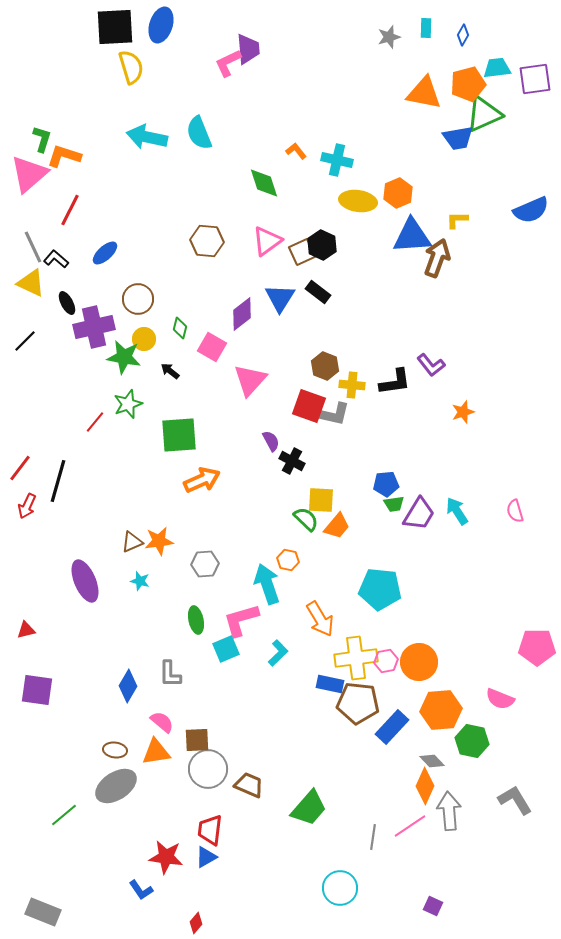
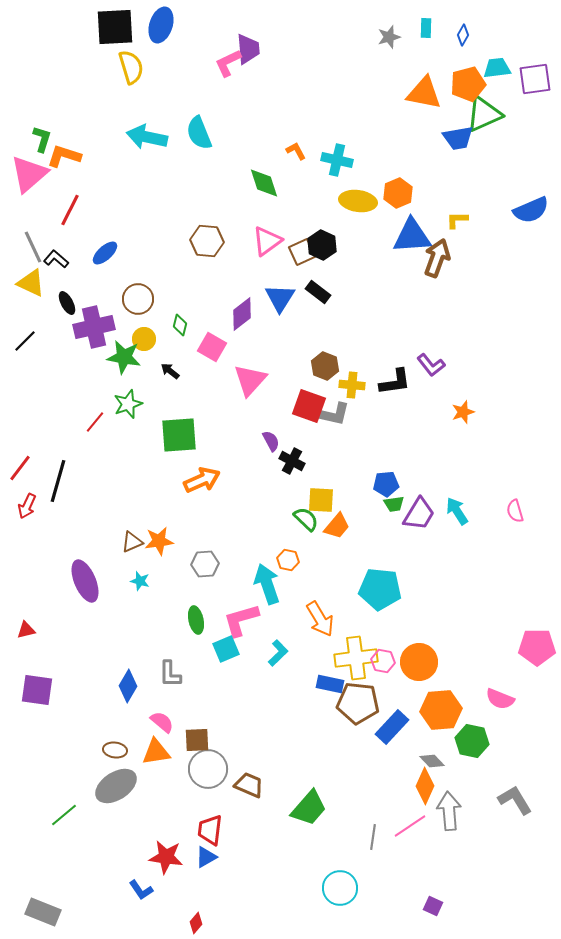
orange L-shape at (296, 151): rotated 10 degrees clockwise
green diamond at (180, 328): moved 3 px up
pink hexagon at (386, 661): moved 3 px left; rotated 20 degrees clockwise
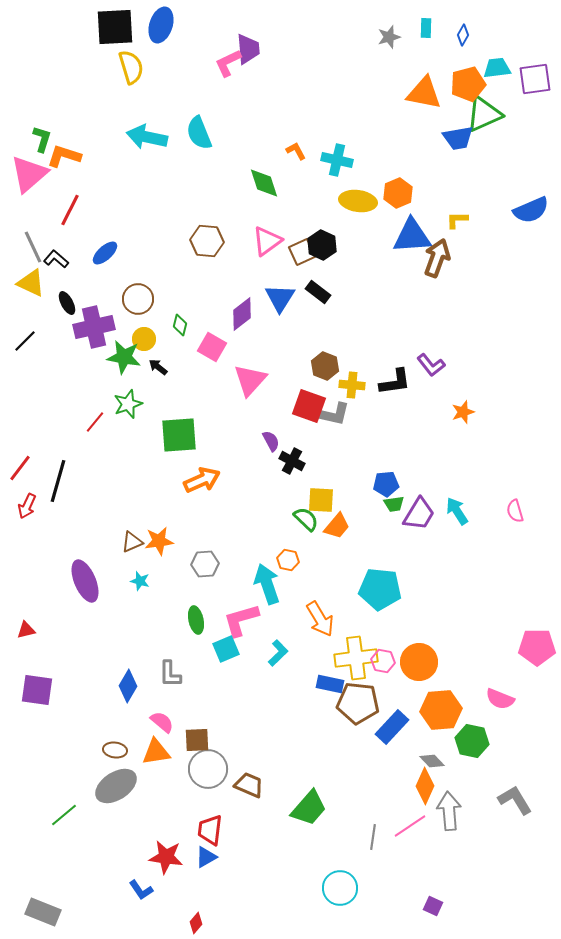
black arrow at (170, 371): moved 12 px left, 4 px up
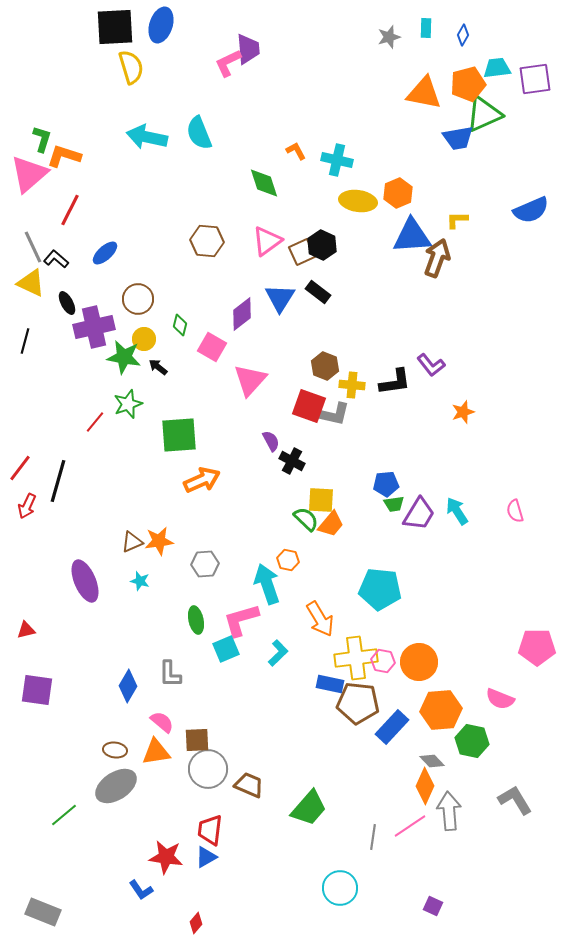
black line at (25, 341): rotated 30 degrees counterclockwise
orange trapezoid at (337, 526): moved 6 px left, 2 px up
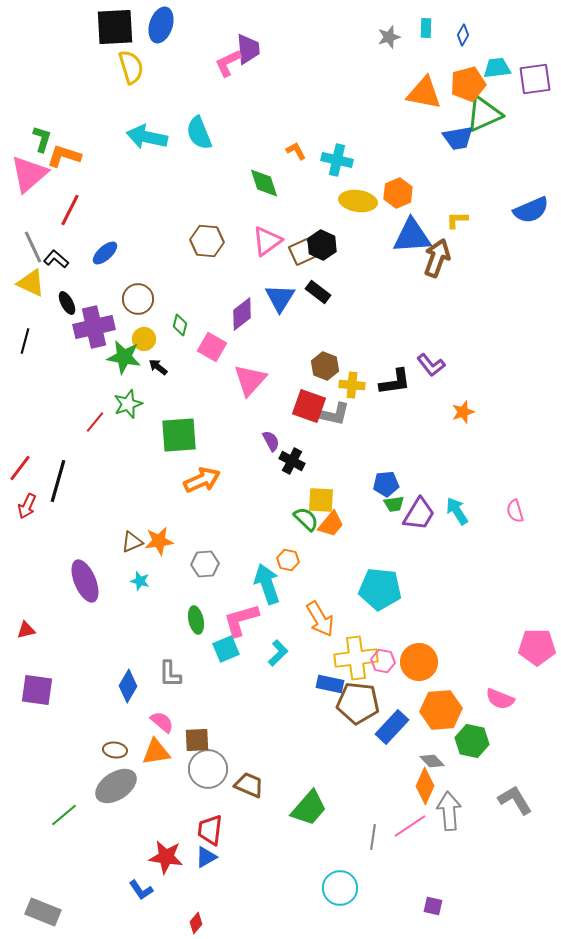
purple square at (433, 906): rotated 12 degrees counterclockwise
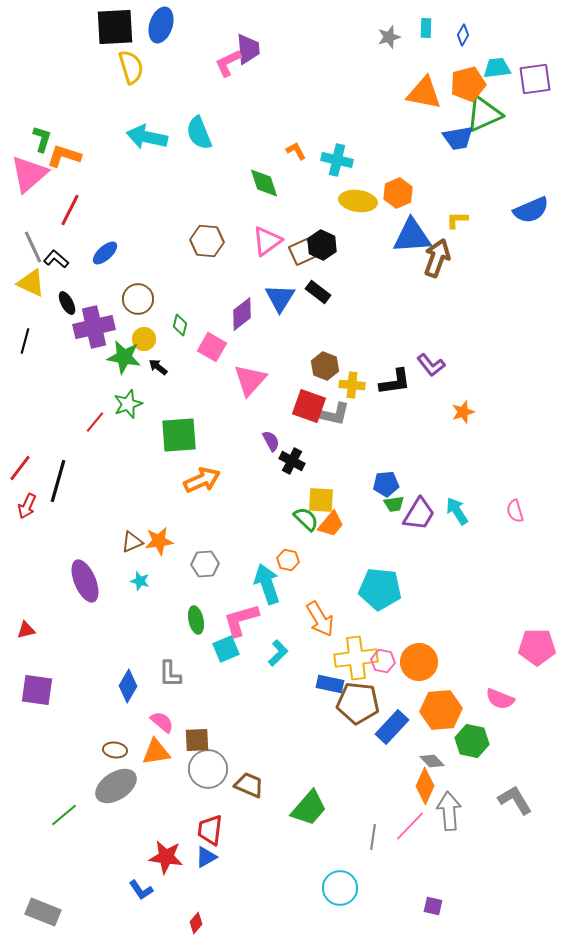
pink line at (410, 826): rotated 12 degrees counterclockwise
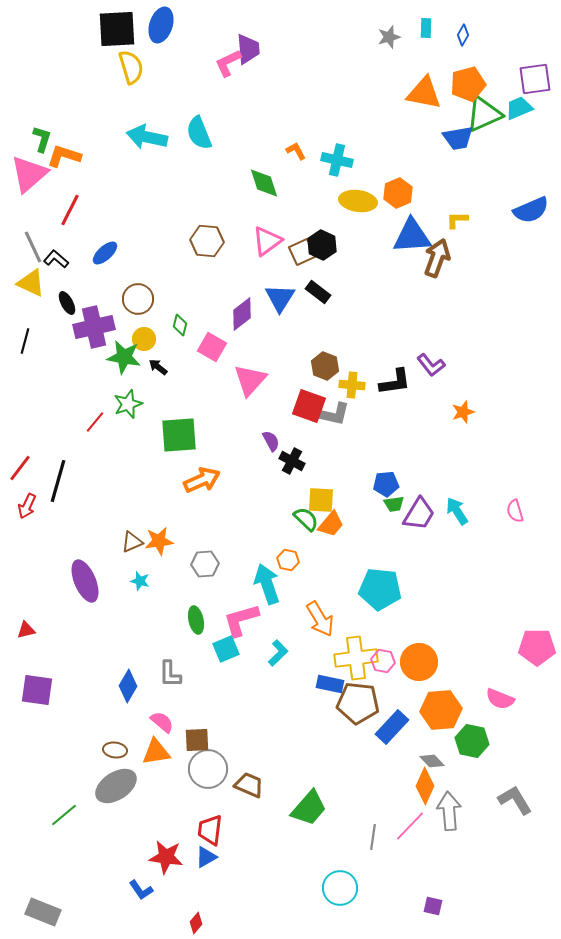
black square at (115, 27): moved 2 px right, 2 px down
cyan trapezoid at (497, 68): moved 22 px right, 40 px down; rotated 16 degrees counterclockwise
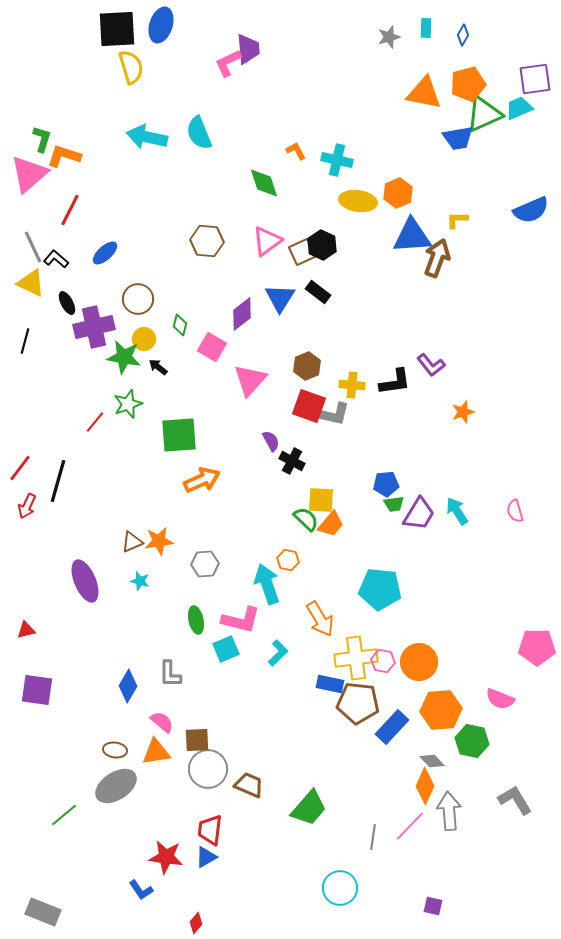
brown hexagon at (325, 366): moved 18 px left; rotated 16 degrees clockwise
pink L-shape at (241, 620): rotated 150 degrees counterclockwise
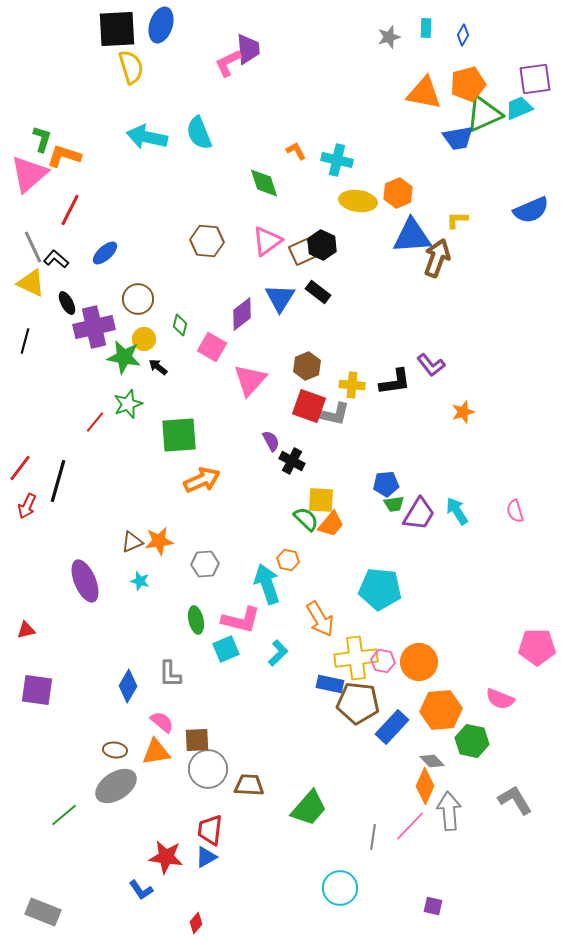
brown trapezoid at (249, 785): rotated 20 degrees counterclockwise
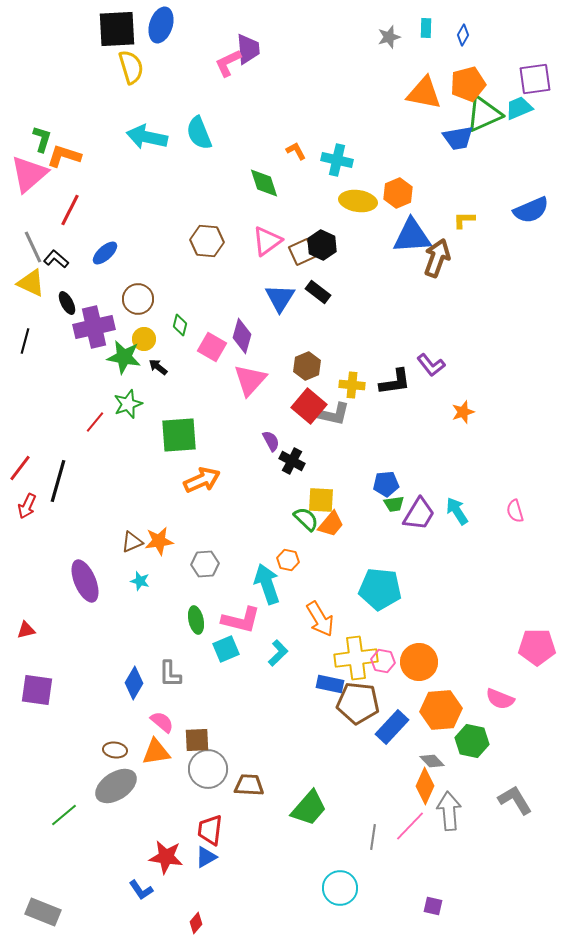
yellow L-shape at (457, 220): moved 7 px right
purple diamond at (242, 314): moved 22 px down; rotated 36 degrees counterclockwise
red square at (309, 406): rotated 20 degrees clockwise
blue diamond at (128, 686): moved 6 px right, 3 px up
